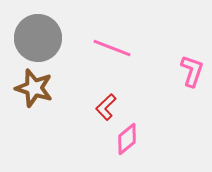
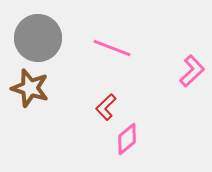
pink L-shape: rotated 28 degrees clockwise
brown star: moved 4 px left
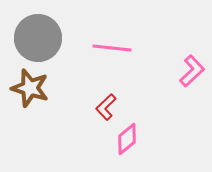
pink line: rotated 15 degrees counterclockwise
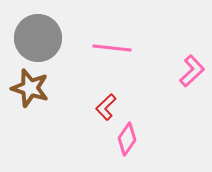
pink diamond: rotated 16 degrees counterclockwise
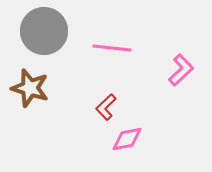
gray circle: moved 6 px right, 7 px up
pink L-shape: moved 11 px left, 1 px up
pink diamond: rotated 44 degrees clockwise
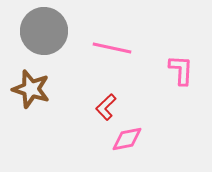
pink line: rotated 6 degrees clockwise
pink L-shape: rotated 44 degrees counterclockwise
brown star: moved 1 px right, 1 px down
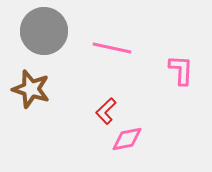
red L-shape: moved 4 px down
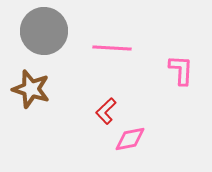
pink line: rotated 9 degrees counterclockwise
pink diamond: moved 3 px right
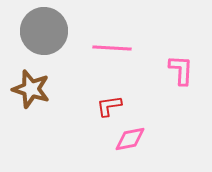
red L-shape: moved 3 px right, 5 px up; rotated 36 degrees clockwise
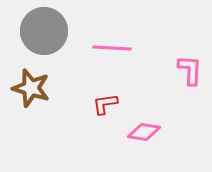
pink L-shape: moved 9 px right
brown star: moved 1 px up
red L-shape: moved 4 px left, 2 px up
pink diamond: moved 14 px right, 7 px up; rotated 20 degrees clockwise
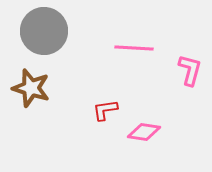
pink line: moved 22 px right
pink L-shape: rotated 12 degrees clockwise
red L-shape: moved 6 px down
